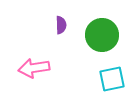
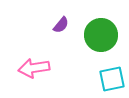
purple semicircle: rotated 42 degrees clockwise
green circle: moved 1 px left
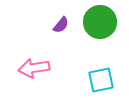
green circle: moved 1 px left, 13 px up
cyan square: moved 11 px left, 1 px down
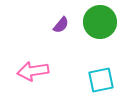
pink arrow: moved 1 px left, 3 px down
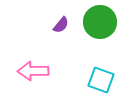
pink arrow: rotated 8 degrees clockwise
cyan square: rotated 32 degrees clockwise
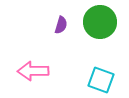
purple semicircle: rotated 24 degrees counterclockwise
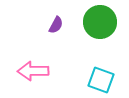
purple semicircle: moved 5 px left; rotated 12 degrees clockwise
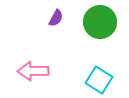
purple semicircle: moved 7 px up
cyan square: moved 2 px left; rotated 12 degrees clockwise
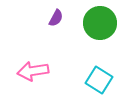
green circle: moved 1 px down
pink arrow: rotated 8 degrees counterclockwise
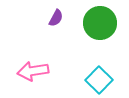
cyan square: rotated 12 degrees clockwise
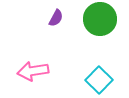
green circle: moved 4 px up
